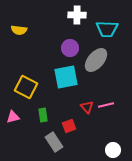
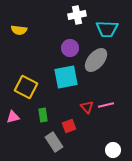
white cross: rotated 12 degrees counterclockwise
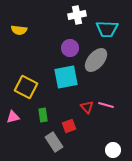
pink line: rotated 28 degrees clockwise
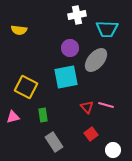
red square: moved 22 px right, 8 px down; rotated 16 degrees counterclockwise
